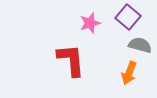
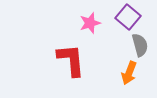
gray semicircle: rotated 60 degrees clockwise
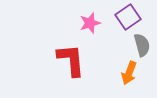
purple square: rotated 15 degrees clockwise
gray semicircle: moved 2 px right
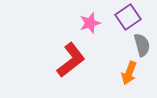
red L-shape: rotated 57 degrees clockwise
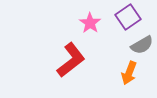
pink star: rotated 20 degrees counterclockwise
gray semicircle: rotated 75 degrees clockwise
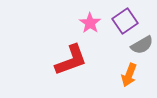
purple square: moved 3 px left, 4 px down
red L-shape: rotated 18 degrees clockwise
orange arrow: moved 2 px down
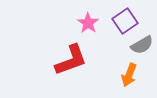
pink star: moved 2 px left
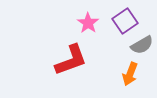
orange arrow: moved 1 px right, 1 px up
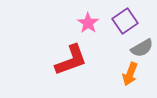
gray semicircle: moved 3 px down
